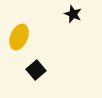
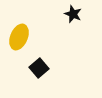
black square: moved 3 px right, 2 px up
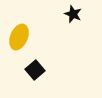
black square: moved 4 px left, 2 px down
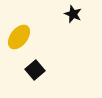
yellow ellipse: rotated 15 degrees clockwise
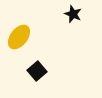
black square: moved 2 px right, 1 px down
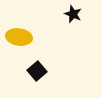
yellow ellipse: rotated 60 degrees clockwise
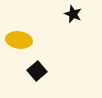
yellow ellipse: moved 3 px down
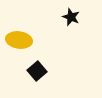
black star: moved 2 px left, 3 px down
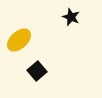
yellow ellipse: rotated 50 degrees counterclockwise
